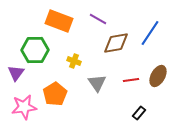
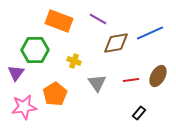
blue line: rotated 32 degrees clockwise
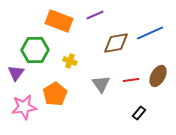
purple line: moved 3 px left, 4 px up; rotated 54 degrees counterclockwise
yellow cross: moved 4 px left
gray triangle: moved 4 px right, 1 px down
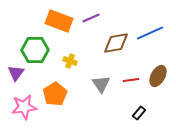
purple line: moved 4 px left, 3 px down
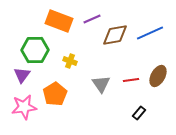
purple line: moved 1 px right, 1 px down
brown diamond: moved 1 px left, 8 px up
purple triangle: moved 6 px right, 2 px down
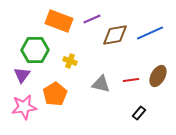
gray triangle: rotated 42 degrees counterclockwise
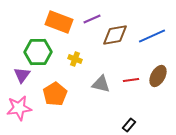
orange rectangle: moved 1 px down
blue line: moved 2 px right, 3 px down
green hexagon: moved 3 px right, 2 px down
yellow cross: moved 5 px right, 2 px up
pink star: moved 5 px left, 1 px down
black rectangle: moved 10 px left, 12 px down
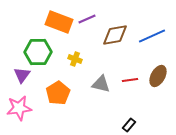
purple line: moved 5 px left
red line: moved 1 px left
orange pentagon: moved 3 px right, 1 px up
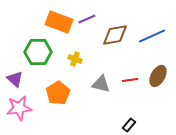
purple triangle: moved 7 px left, 4 px down; rotated 24 degrees counterclockwise
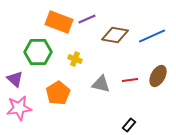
brown diamond: rotated 20 degrees clockwise
